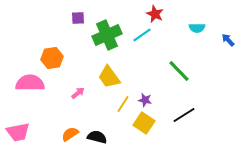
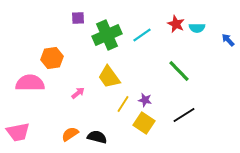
red star: moved 21 px right, 10 px down
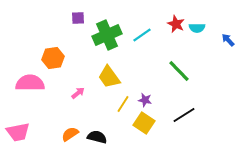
orange hexagon: moved 1 px right
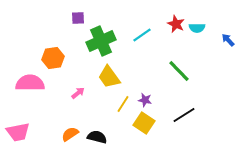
green cross: moved 6 px left, 6 px down
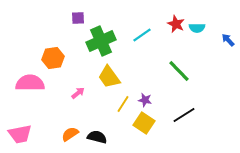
pink trapezoid: moved 2 px right, 2 px down
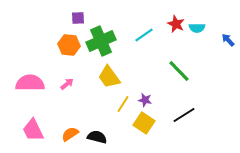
cyan line: moved 2 px right
orange hexagon: moved 16 px right, 13 px up; rotated 15 degrees clockwise
pink arrow: moved 11 px left, 9 px up
pink trapezoid: moved 13 px right, 4 px up; rotated 75 degrees clockwise
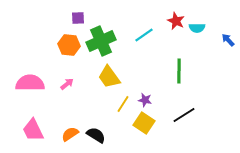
red star: moved 3 px up
green line: rotated 45 degrees clockwise
black semicircle: moved 1 px left, 2 px up; rotated 18 degrees clockwise
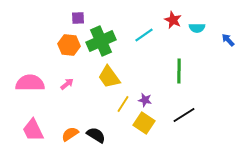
red star: moved 3 px left, 1 px up
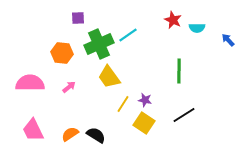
cyan line: moved 16 px left
green cross: moved 2 px left, 3 px down
orange hexagon: moved 7 px left, 8 px down
pink arrow: moved 2 px right, 3 px down
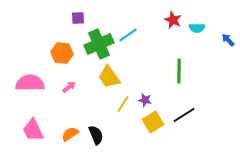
yellow square: moved 9 px right, 1 px up; rotated 25 degrees clockwise
black semicircle: rotated 36 degrees clockwise
